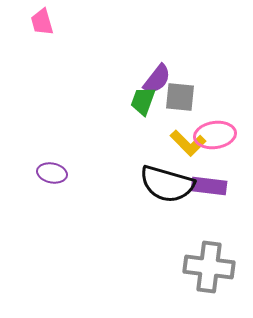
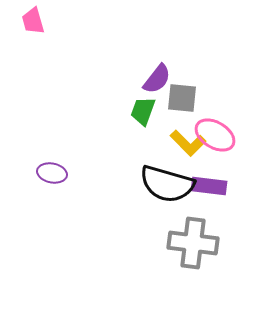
pink trapezoid: moved 9 px left, 1 px up
gray square: moved 2 px right, 1 px down
green trapezoid: moved 10 px down
pink ellipse: rotated 39 degrees clockwise
gray cross: moved 16 px left, 24 px up
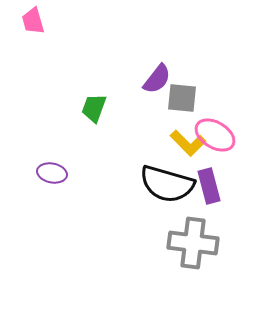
green trapezoid: moved 49 px left, 3 px up
purple rectangle: rotated 68 degrees clockwise
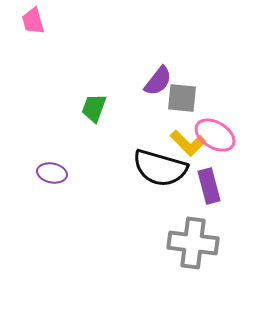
purple semicircle: moved 1 px right, 2 px down
black semicircle: moved 7 px left, 16 px up
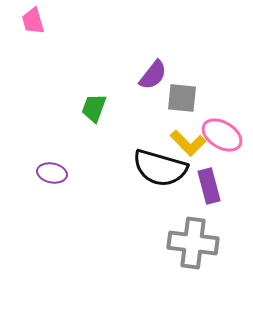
purple semicircle: moved 5 px left, 6 px up
pink ellipse: moved 7 px right
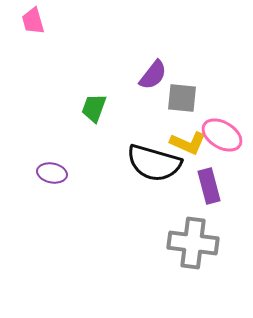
yellow L-shape: rotated 21 degrees counterclockwise
black semicircle: moved 6 px left, 5 px up
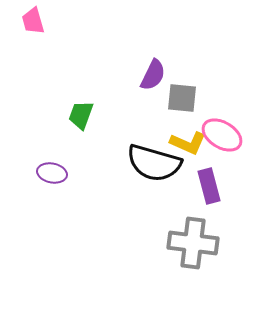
purple semicircle: rotated 12 degrees counterclockwise
green trapezoid: moved 13 px left, 7 px down
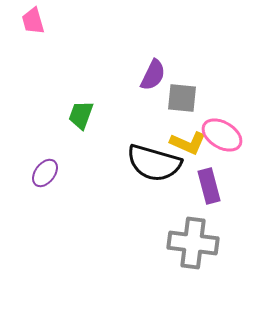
purple ellipse: moved 7 px left; rotated 64 degrees counterclockwise
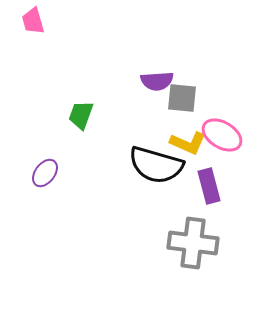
purple semicircle: moved 4 px right, 6 px down; rotated 60 degrees clockwise
black semicircle: moved 2 px right, 2 px down
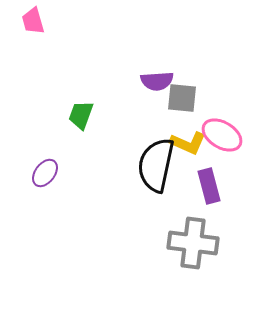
black semicircle: rotated 86 degrees clockwise
